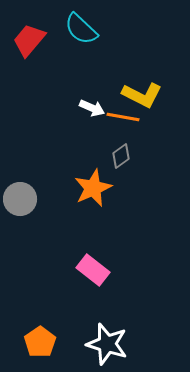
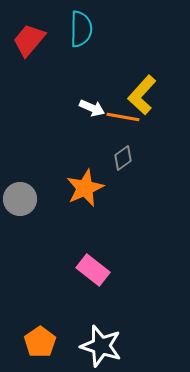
cyan semicircle: rotated 132 degrees counterclockwise
yellow L-shape: rotated 105 degrees clockwise
gray diamond: moved 2 px right, 2 px down
orange star: moved 8 px left
white star: moved 6 px left, 2 px down
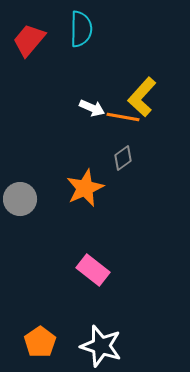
yellow L-shape: moved 2 px down
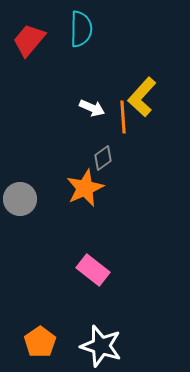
orange line: rotated 76 degrees clockwise
gray diamond: moved 20 px left
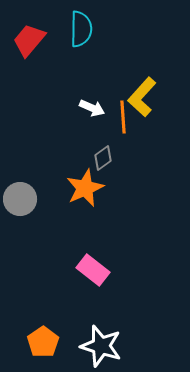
orange pentagon: moved 3 px right
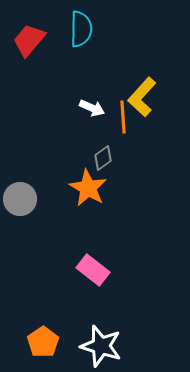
orange star: moved 3 px right; rotated 18 degrees counterclockwise
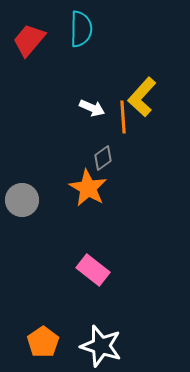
gray circle: moved 2 px right, 1 px down
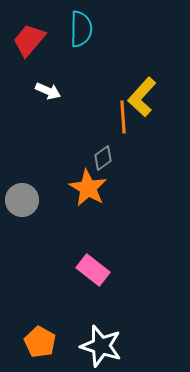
white arrow: moved 44 px left, 17 px up
orange pentagon: moved 3 px left; rotated 8 degrees counterclockwise
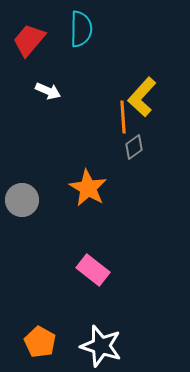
gray diamond: moved 31 px right, 11 px up
